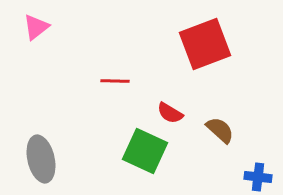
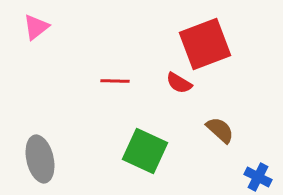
red semicircle: moved 9 px right, 30 px up
gray ellipse: moved 1 px left
blue cross: rotated 20 degrees clockwise
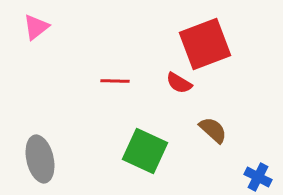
brown semicircle: moved 7 px left
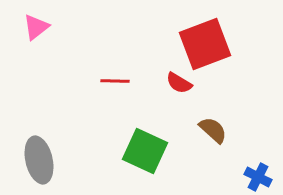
gray ellipse: moved 1 px left, 1 px down
